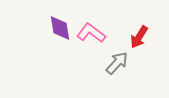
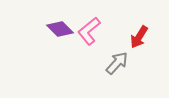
purple diamond: moved 1 px down; rotated 36 degrees counterclockwise
pink L-shape: moved 2 px left, 2 px up; rotated 76 degrees counterclockwise
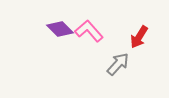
pink L-shape: rotated 88 degrees clockwise
gray arrow: moved 1 px right, 1 px down
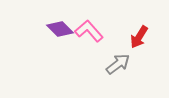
gray arrow: rotated 10 degrees clockwise
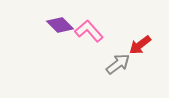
purple diamond: moved 4 px up
red arrow: moved 1 px right, 8 px down; rotated 20 degrees clockwise
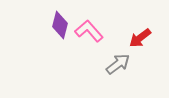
purple diamond: rotated 60 degrees clockwise
red arrow: moved 7 px up
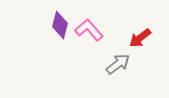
pink L-shape: moved 1 px up
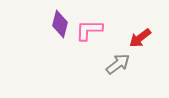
purple diamond: moved 1 px up
pink L-shape: rotated 48 degrees counterclockwise
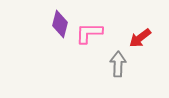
pink L-shape: moved 3 px down
gray arrow: rotated 50 degrees counterclockwise
